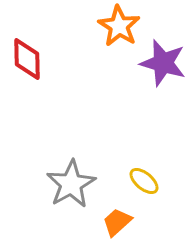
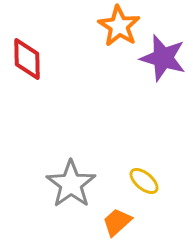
purple star: moved 5 px up
gray star: rotated 6 degrees counterclockwise
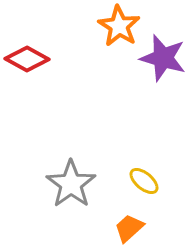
red diamond: rotated 60 degrees counterclockwise
orange trapezoid: moved 12 px right, 6 px down
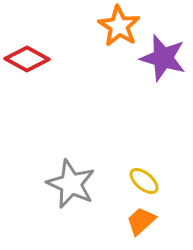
gray star: rotated 12 degrees counterclockwise
orange trapezoid: moved 12 px right, 7 px up
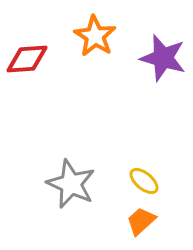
orange star: moved 24 px left, 10 px down
red diamond: rotated 33 degrees counterclockwise
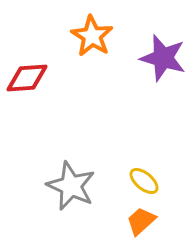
orange star: moved 3 px left
red diamond: moved 19 px down
gray star: moved 2 px down
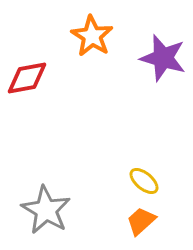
red diamond: rotated 6 degrees counterclockwise
gray star: moved 25 px left, 24 px down; rotated 6 degrees clockwise
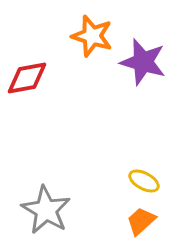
orange star: rotated 15 degrees counterclockwise
purple star: moved 20 px left, 4 px down
yellow ellipse: rotated 12 degrees counterclockwise
